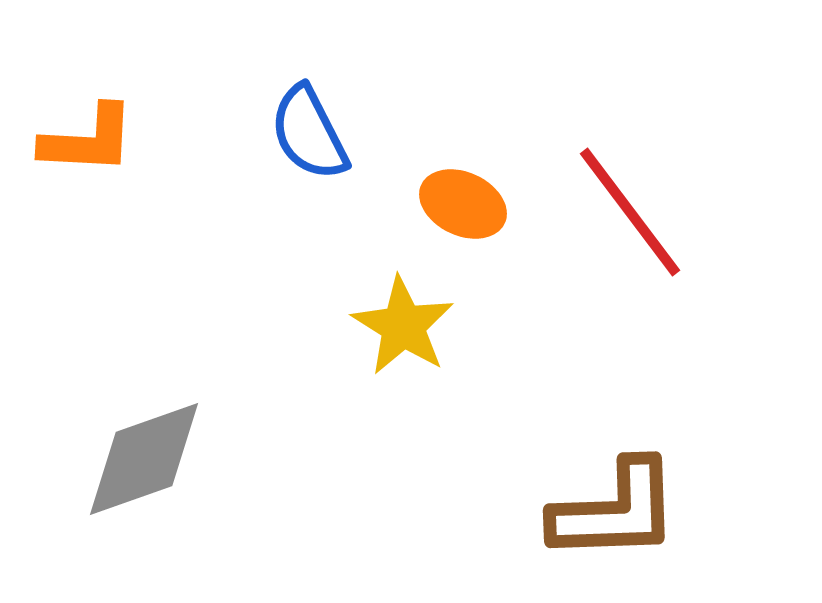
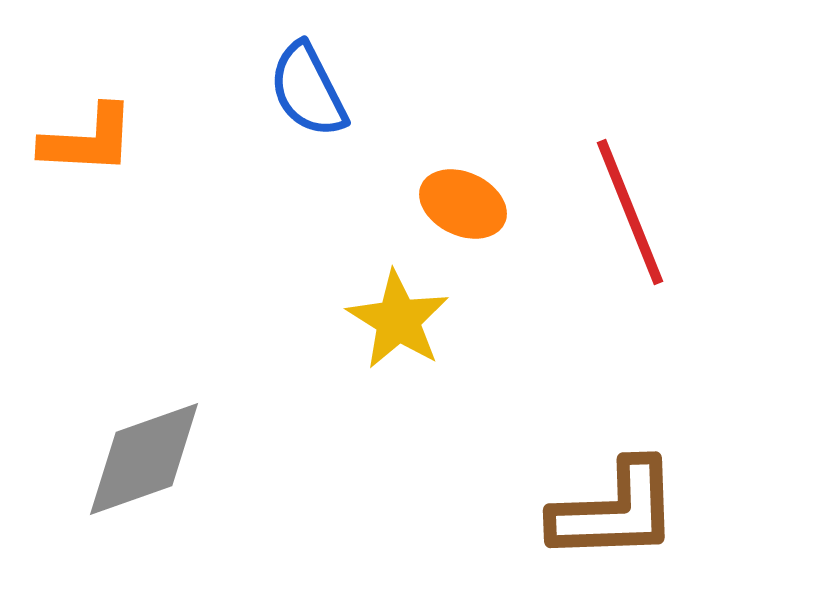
blue semicircle: moved 1 px left, 43 px up
red line: rotated 15 degrees clockwise
yellow star: moved 5 px left, 6 px up
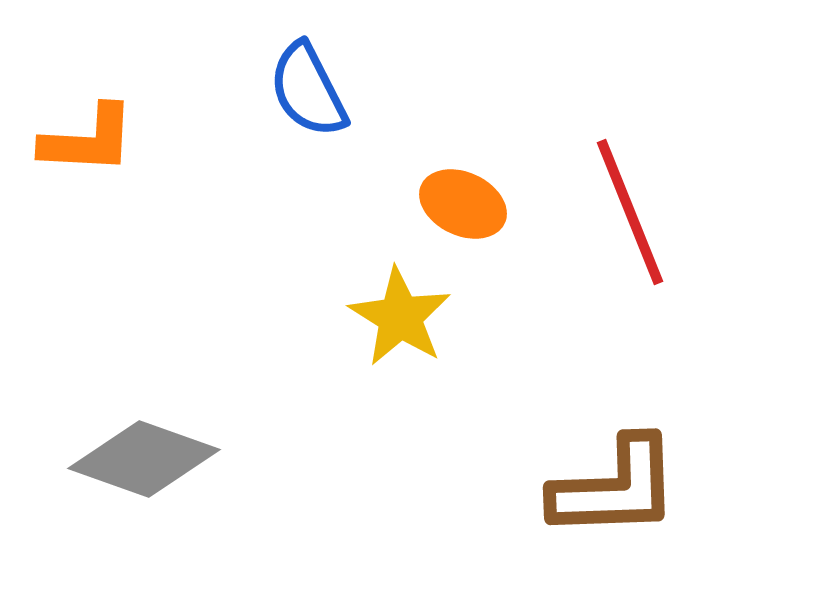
yellow star: moved 2 px right, 3 px up
gray diamond: rotated 39 degrees clockwise
brown L-shape: moved 23 px up
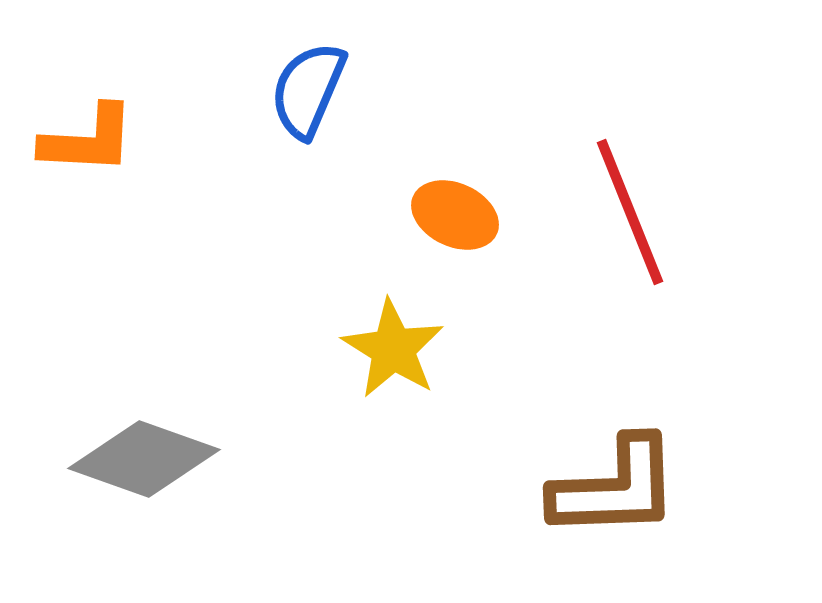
blue semicircle: rotated 50 degrees clockwise
orange ellipse: moved 8 px left, 11 px down
yellow star: moved 7 px left, 32 px down
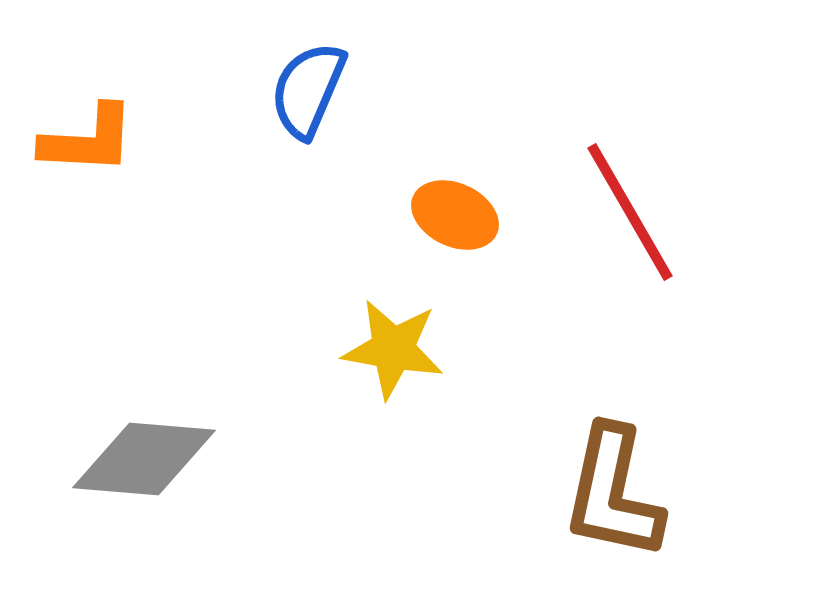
red line: rotated 8 degrees counterclockwise
yellow star: rotated 22 degrees counterclockwise
gray diamond: rotated 15 degrees counterclockwise
brown L-shape: moved 2 px left, 5 px down; rotated 104 degrees clockwise
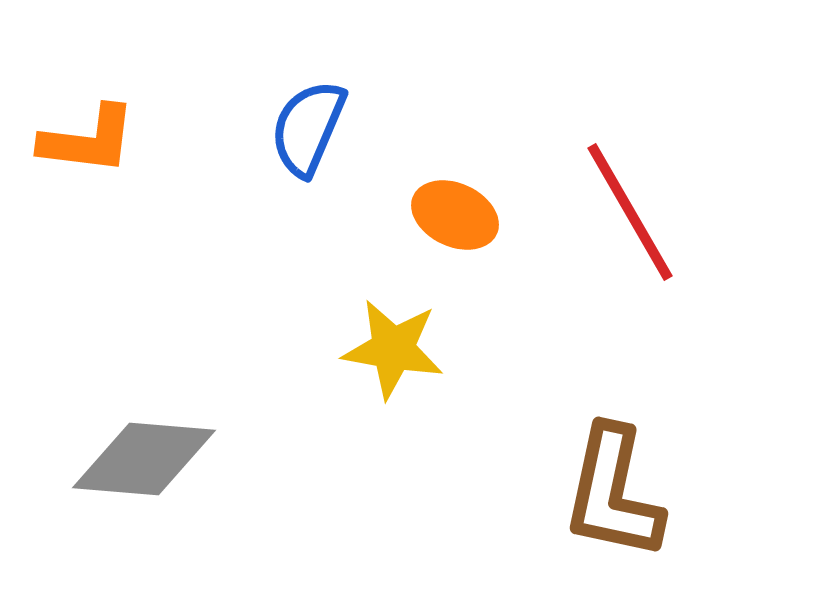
blue semicircle: moved 38 px down
orange L-shape: rotated 4 degrees clockwise
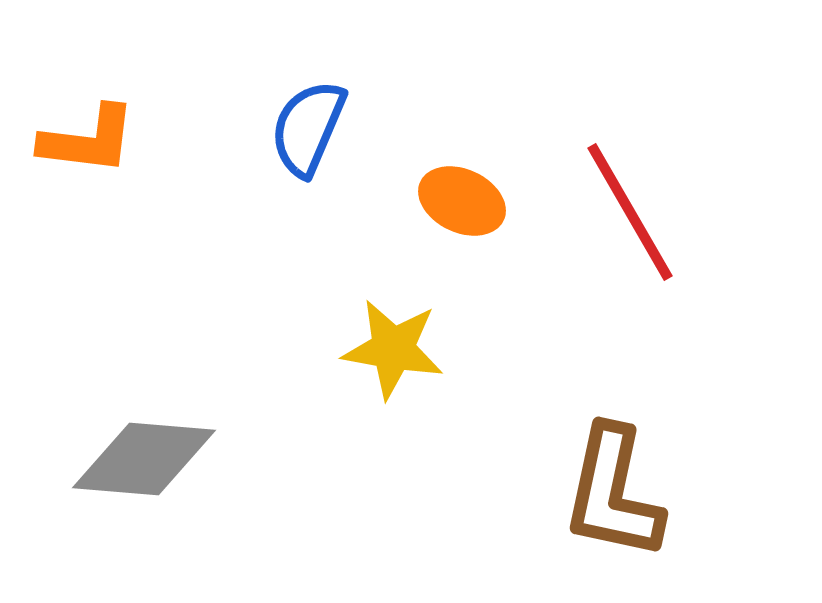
orange ellipse: moved 7 px right, 14 px up
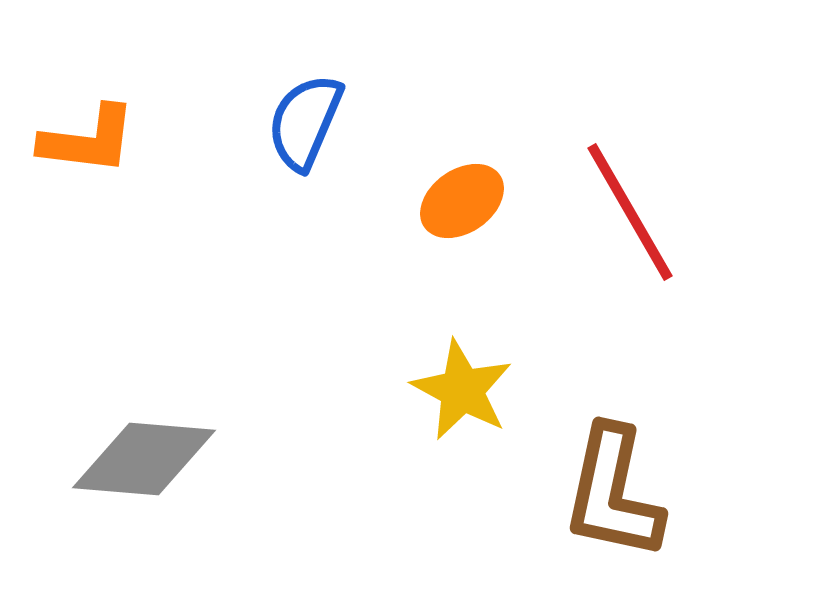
blue semicircle: moved 3 px left, 6 px up
orange ellipse: rotated 60 degrees counterclockwise
yellow star: moved 69 px right, 41 px down; rotated 18 degrees clockwise
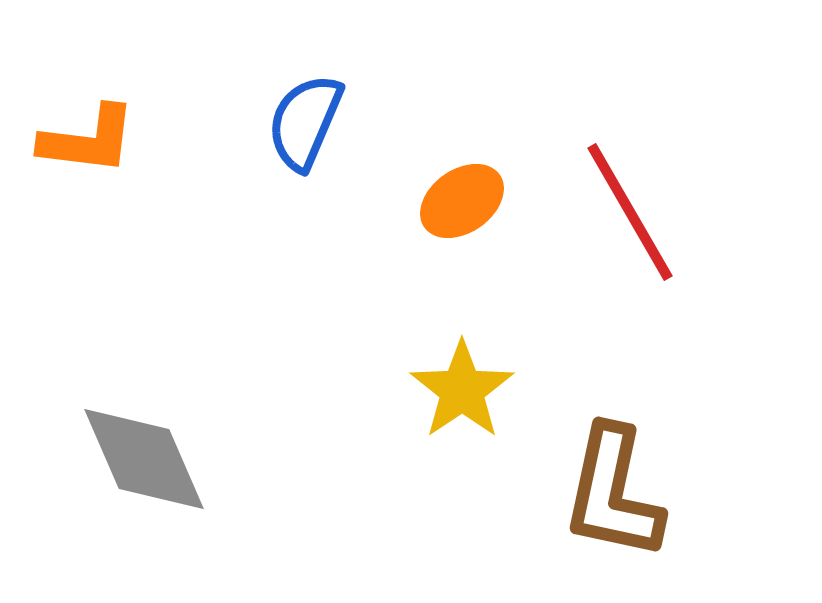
yellow star: rotated 10 degrees clockwise
gray diamond: rotated 62 degrees clockwise
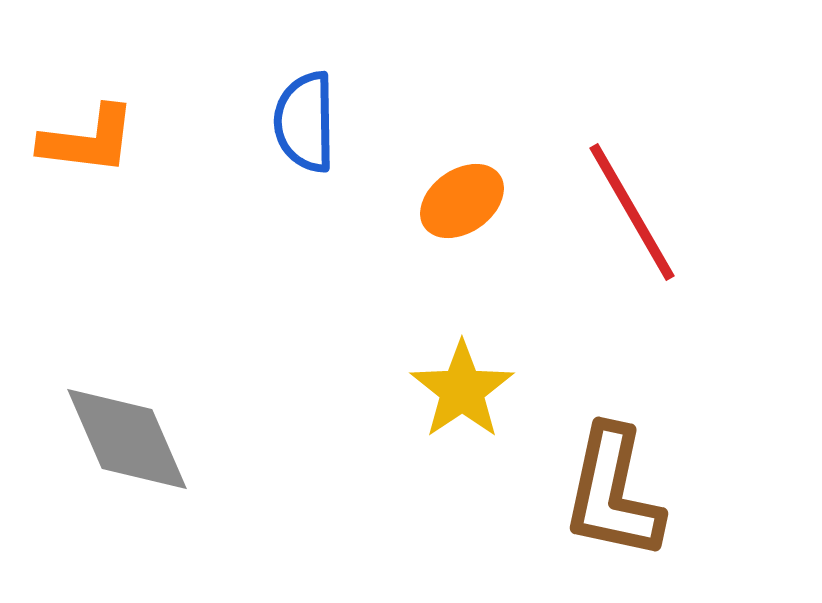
blue semicircle: rotated 24 degrees counterclockwise
red line: moved 2 px right
gray diamond: moved 17 px left, 20 px up
